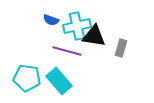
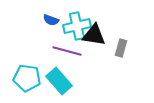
black triangle: moved 1 px up
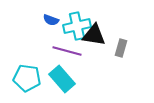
cyan rectangle: moved 3 px right, 2 px up
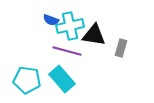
cyan cross: moved 7 px left
cyan pentagon: moved 2 px down
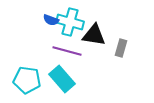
cyan cross: moved 4 px up; rotated 28 degrees clockwise
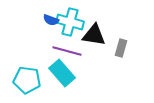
cyan rectangle: moved 6 px up
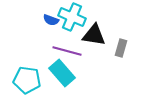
cyan cross: moved 2 px right, 5 px up; rotated 8 degrees clockwise
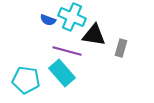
blue semicircle: moved 3 px left
cyan pentagon: moved 1 px left
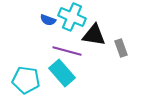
gray rectangle: rotated 36 degrees counterclockwise
